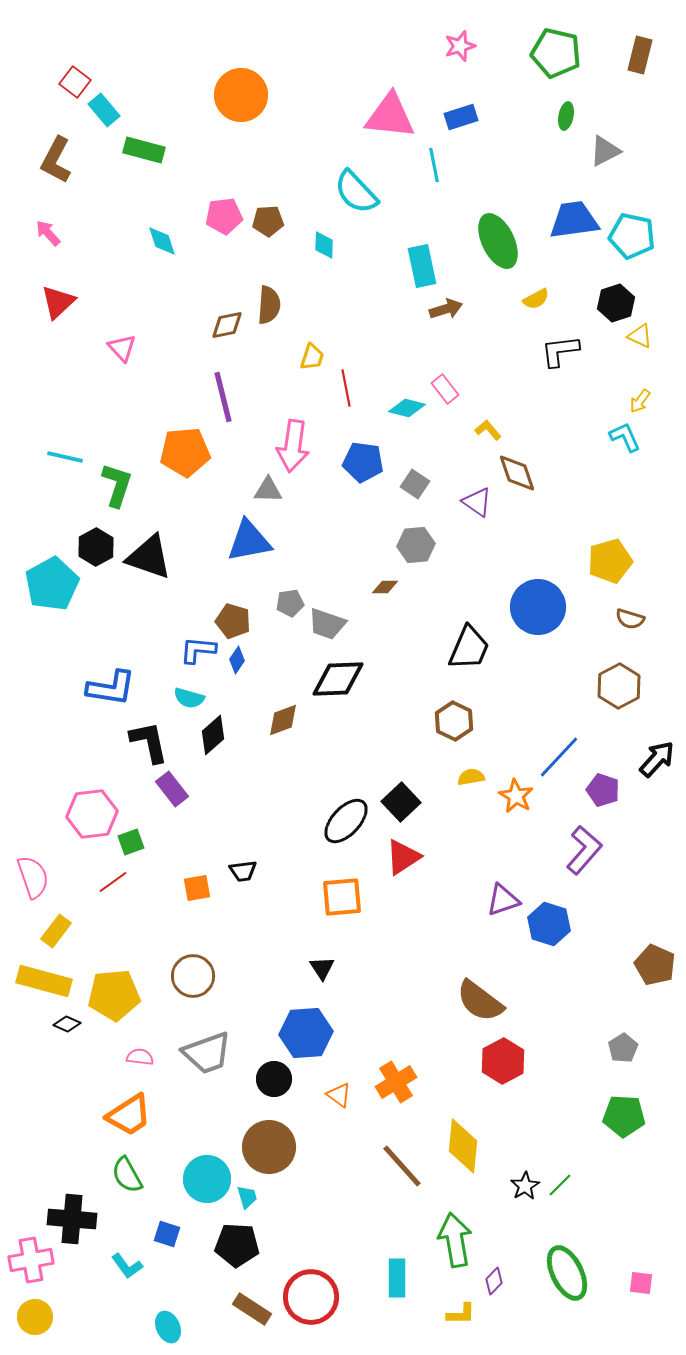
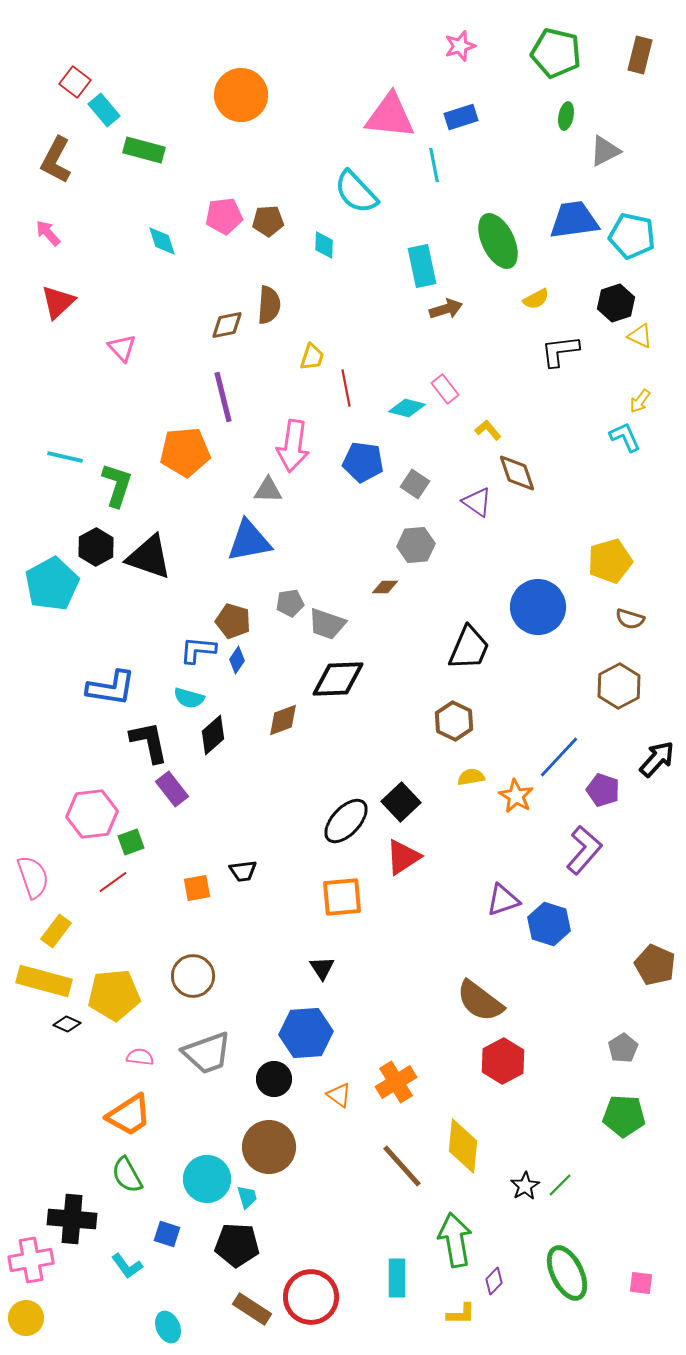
yellow circle at (35, 1317): moved 9 px left, 1 px down
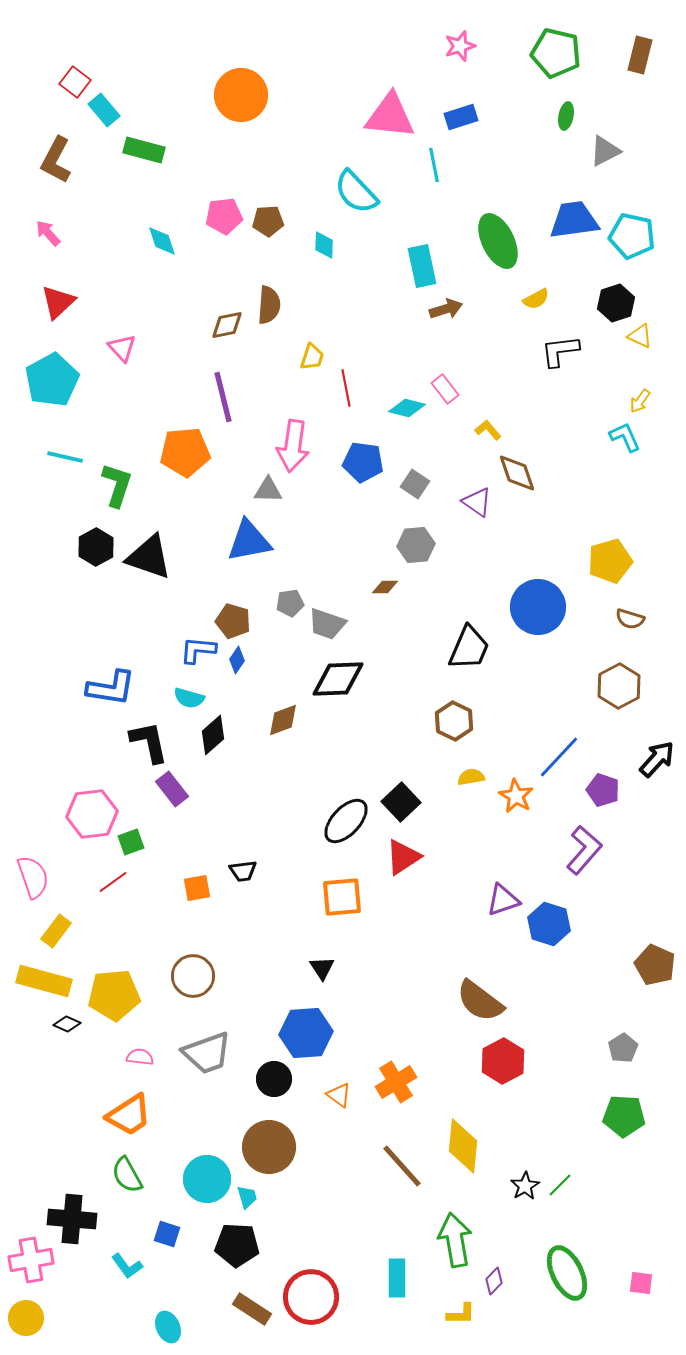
cyan pentagon at (52, 584): moved 204 px up
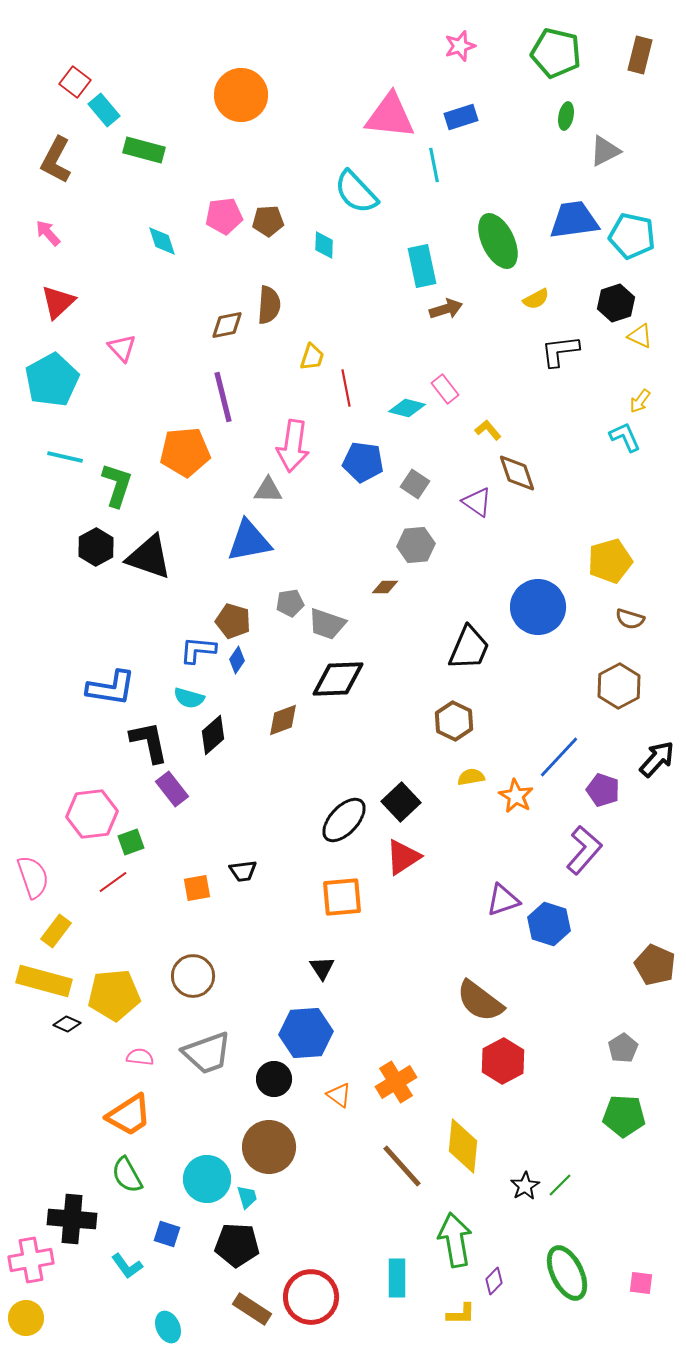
black ellipse at (346, 821): moved 2 px left, 1 px up
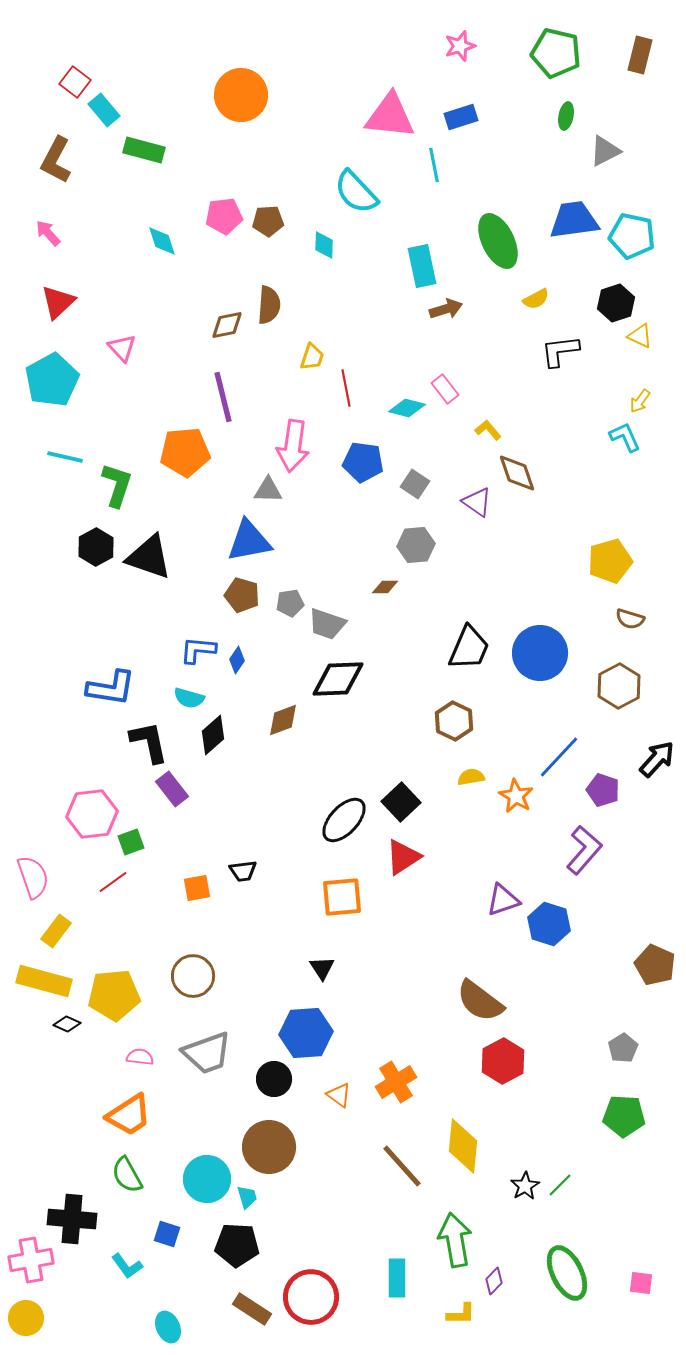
blue circle at (538, 607): moved 2 px right, 46 px down
brown pentagon at (233, 621): moved 9 px right, 26 px up
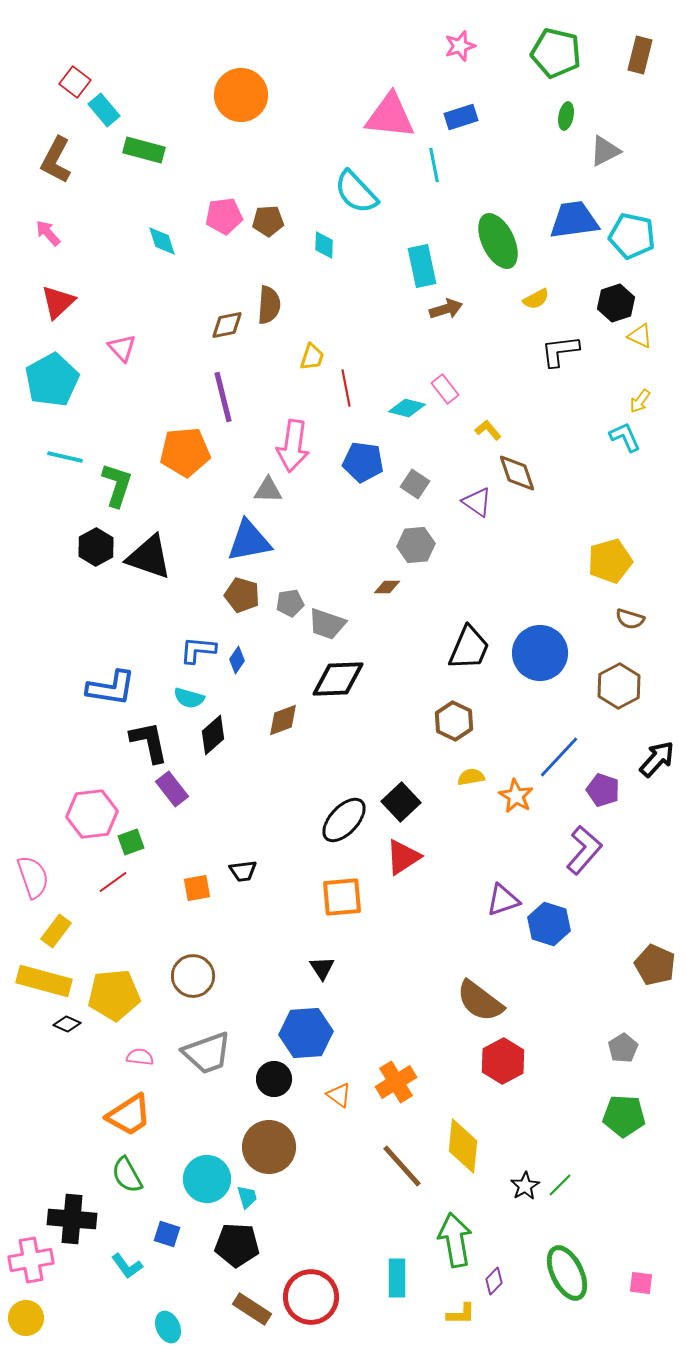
brown diamond at (385, 587): moved 2 px right
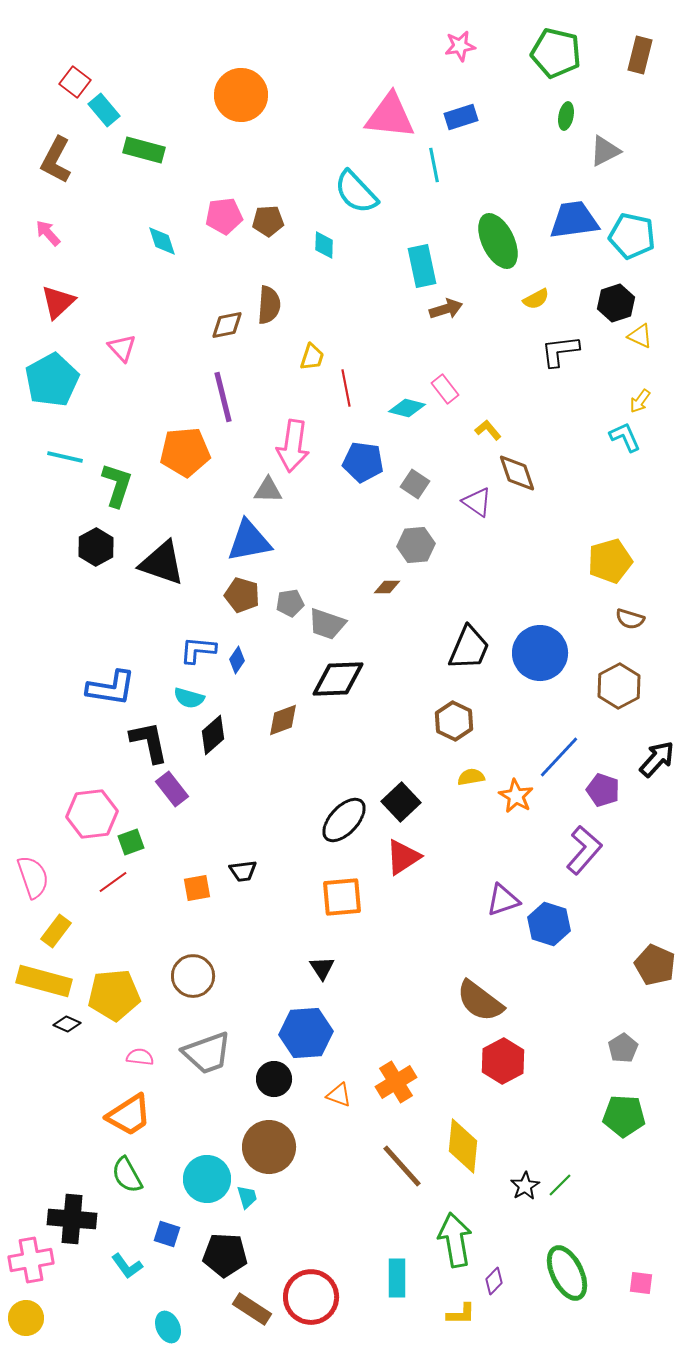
pink star at (460, 46): rotated 8 degrees clockwise
black triangle at (149, 557): moved 13 px right, 6 px down
orange triangle at (339, 1095): rotated 16 degrees counterclockwise
black pentagon at (237, 1245): moved 12 px left, 10 px down
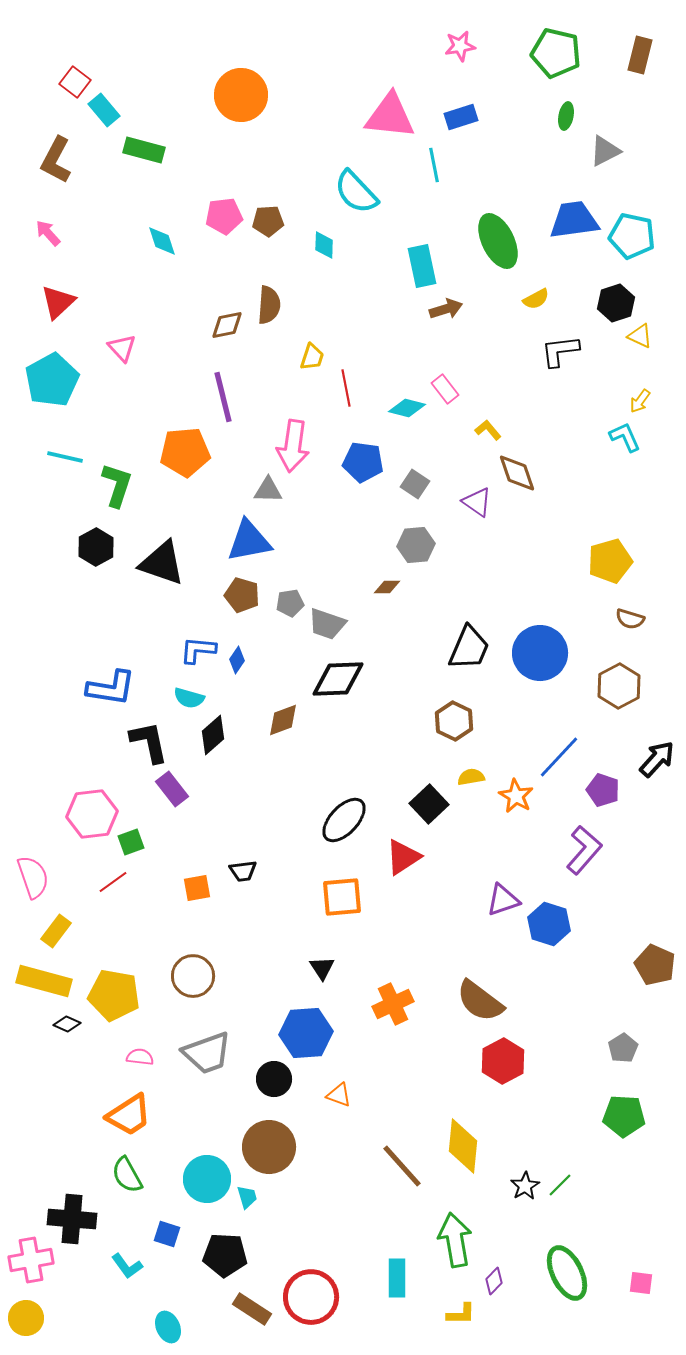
black square at (401, 802): moved 28 px right, 2 px down
yellow pentagon at (114, 995): rotated 15 degrees clockwise
orange cross at (396, 1082): moved 3 px left, 78 px up; rotated 6 degrees clockwise
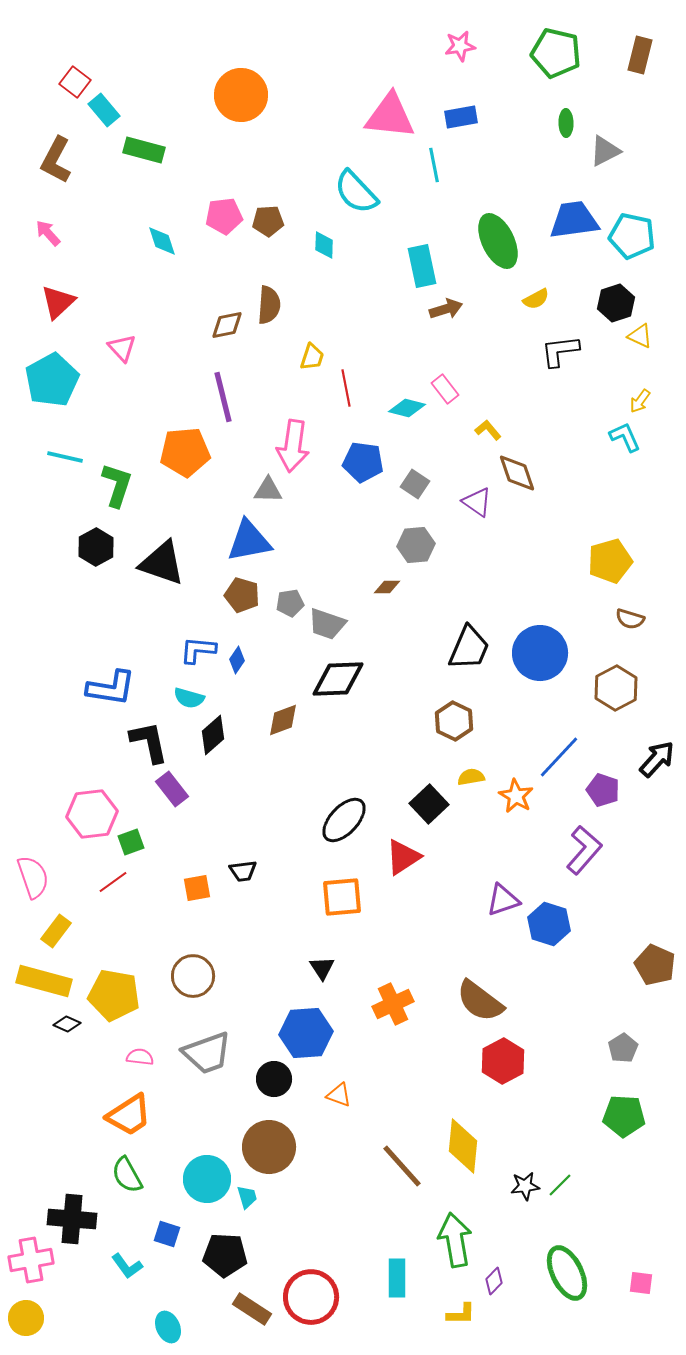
green ellipse at (566, 116): moved 7 px down; rotated 12 degrees counterclockwise
blue rectangle at (461, 117): rotated 8 degrees clockwise
brown hexagon at (619, 686): moved 3 px left, 2 px down
black star at (525, 1186): rotated 24 degrees clockwise
